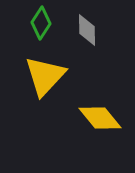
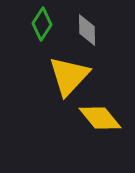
green diamond: moved 1 px right, 1 px down
yellow triangle: moved 24 px right
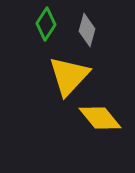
green diamond: moved 4 px right
gray diamond: rotated 16 degrees clockwise
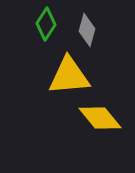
yellow triangle: rotated 42 degrees clockwise
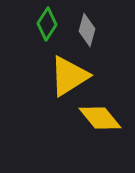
green diamond: moved 1 px right
yellow triangle: rotated 27 degrees counterclockwise
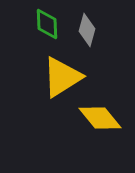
green diamond: rotated 36 degrees counterclockwise
yellow triangle: moved 7 px left, 1 px down
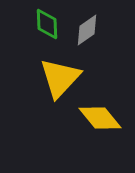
gray diamond: rotated 40 degrees clockwise
yellow triangle: moved 2 px left, 1 px down; rotated 15 degrees counterclockwise
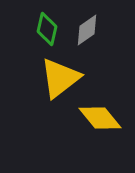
green diamond: moved 5 px down; rotated 16 degrees clockwise
yellow triangle: rotated 9 degrees clockwise
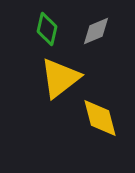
gray diamond: moved 9 px right, 1 px down; rotated 12 degrees clockwise
yellow diamond: rotated 24 degrees clockwise
